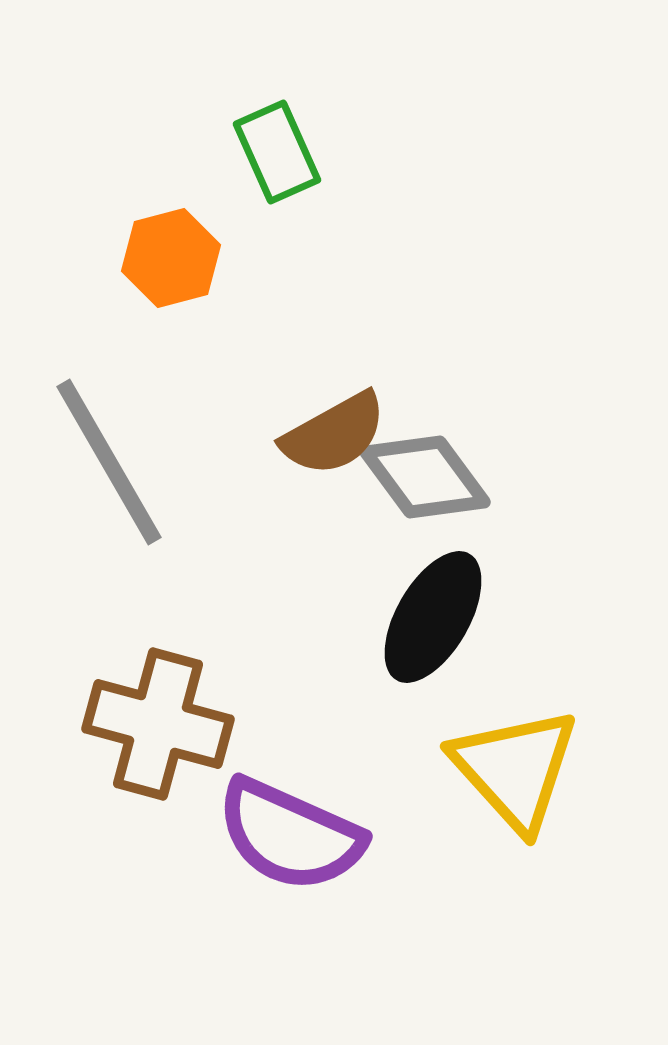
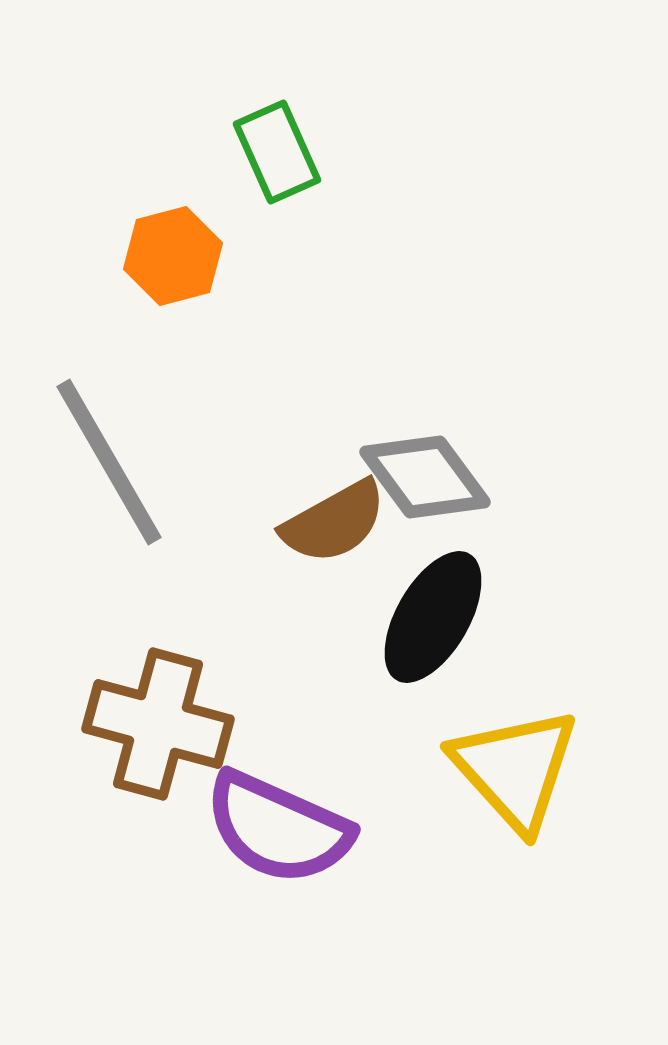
orange hexagon: moved 2 px right, 2 px up
brown semicircle: moved 88 px down
purple semicircle: moved 12 px left, 7 px up
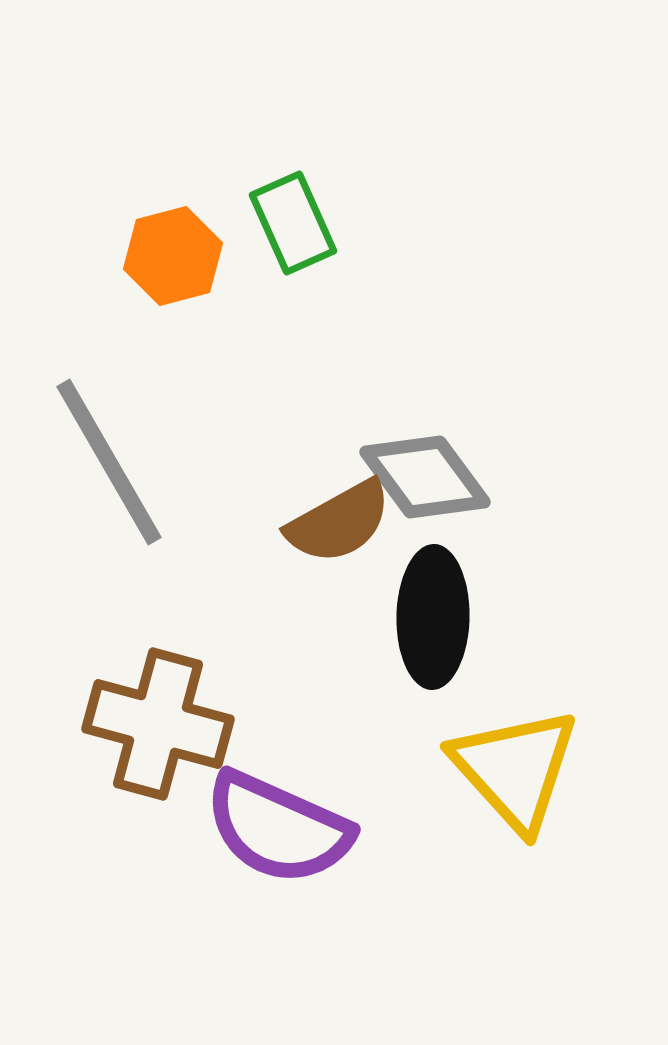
green rectangle: moved 16 px right, 71 px down
brown semicircle: moved 5 px right
black ellipse: rotated 29 degrees counterclockwise
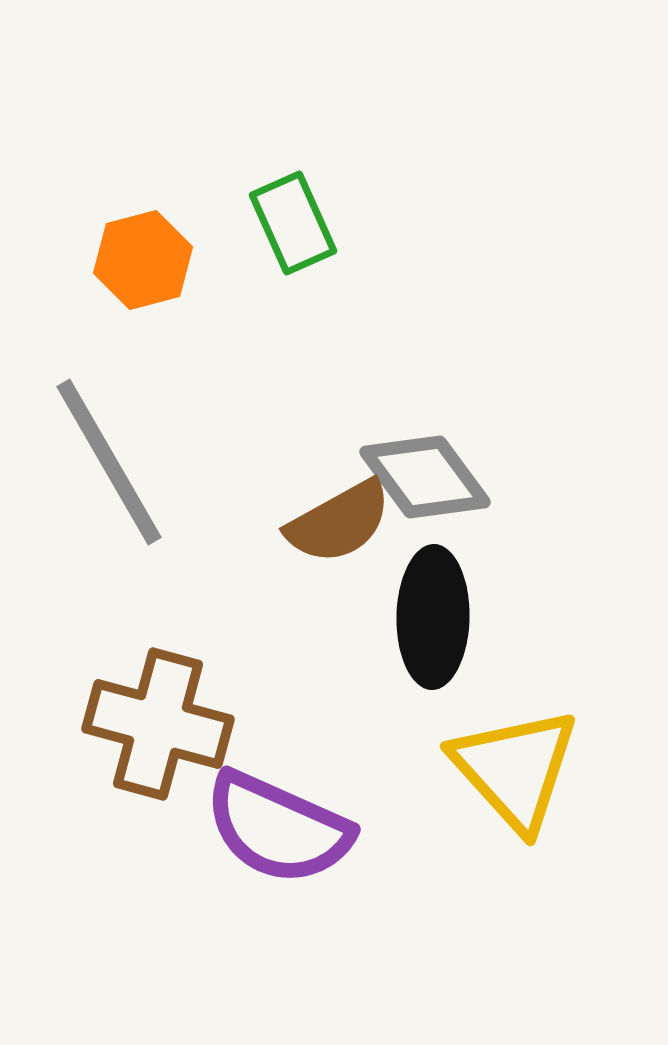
orange hexagon: moved 30 px left, 4 px down
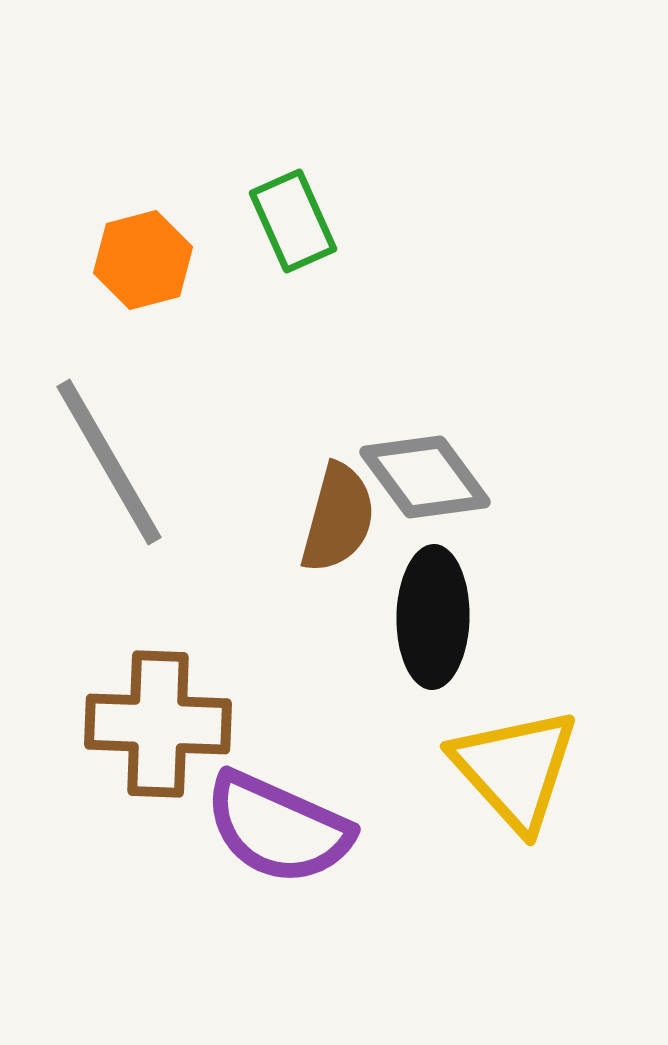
green rectangle: moved 2 px up
brown semicircle: moved 1 px left, 4 px up; rotated 46 degrees counterclockwise
brown cross: rotated 13 degrees counterclockwise
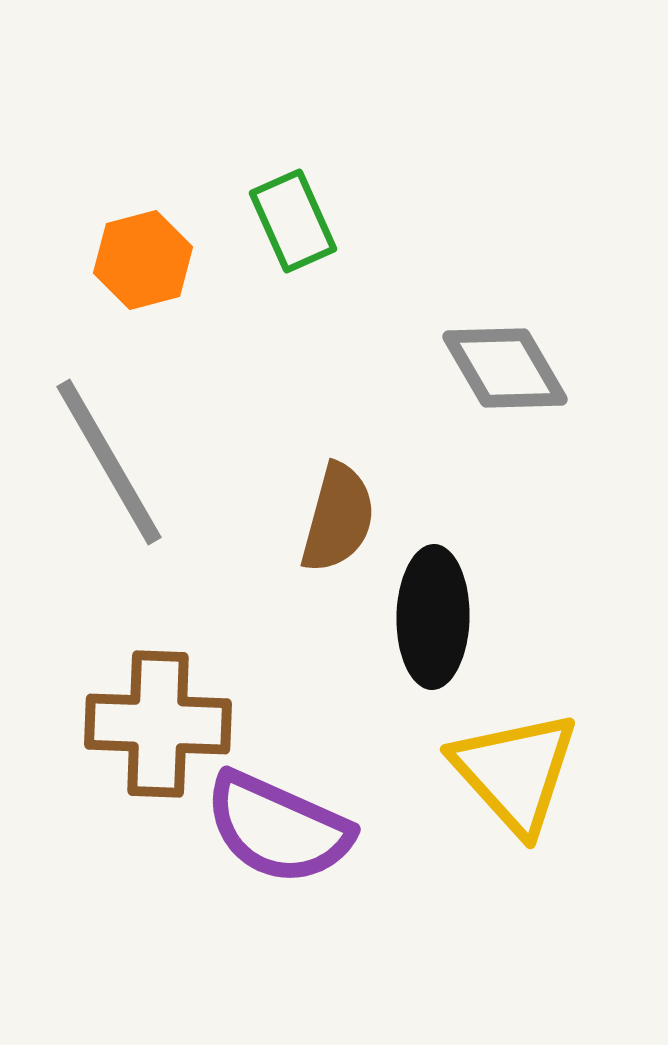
gray diamond: moved 80 px right, 109 px up; rotated 6 degrees clockwise
yellow triangle: moved 3 px down
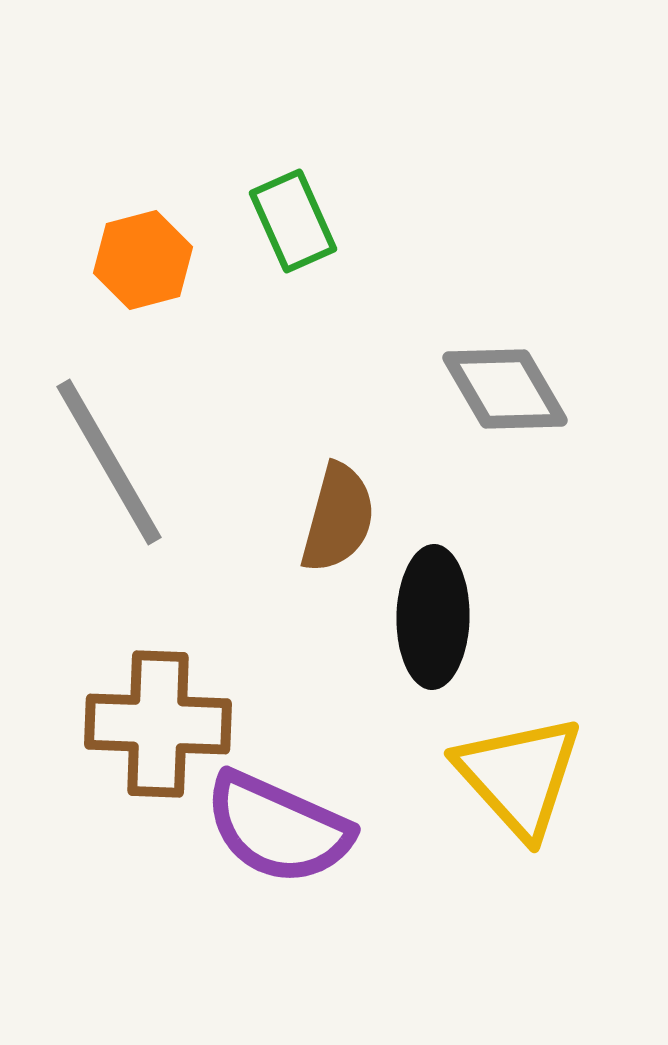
gray diamond: moved 21 px down
yellow triangle: moved 4 px right, 4 px down
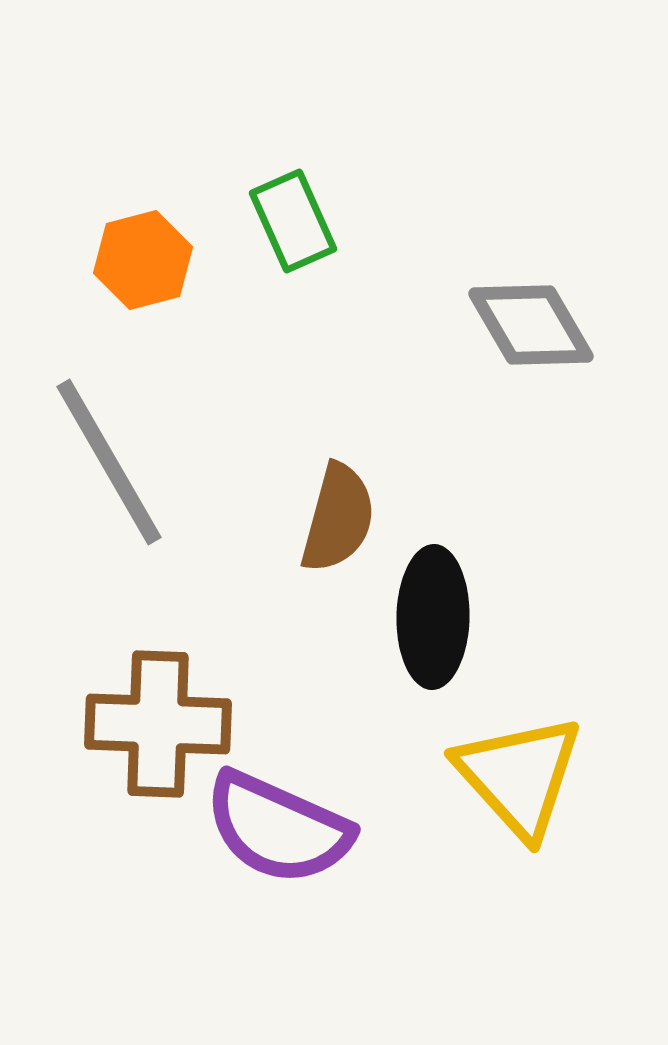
gray diamond: moved 26 px right, 64 px up
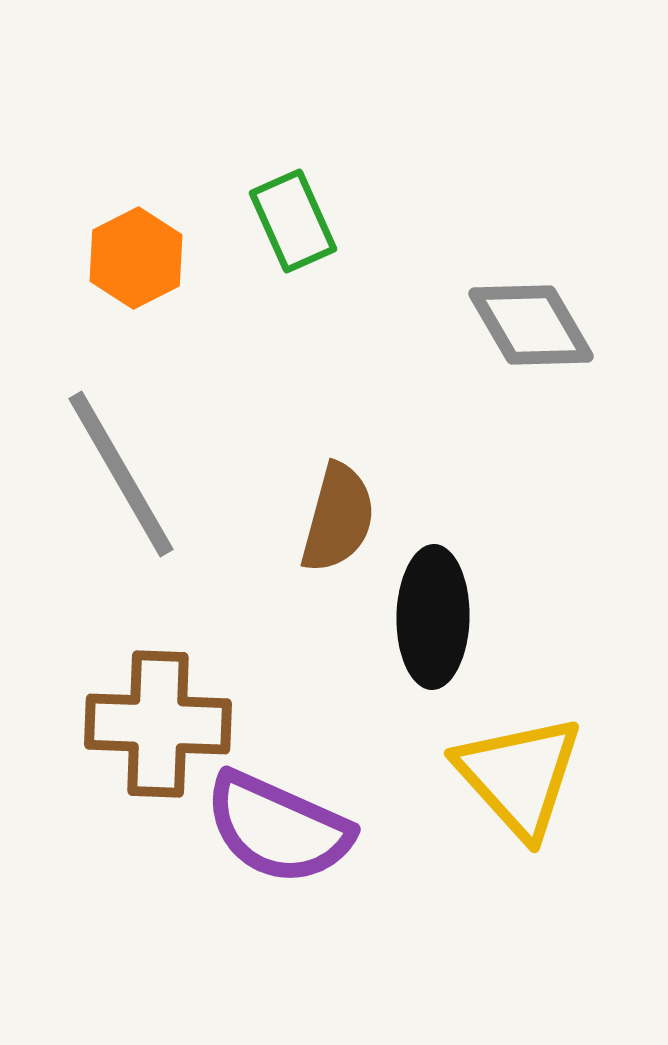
orange hexagon: moved 7 px left, 2 px up; rotated 12 degrees counterclockwise
gray line: moved 12 px right, 12 px down
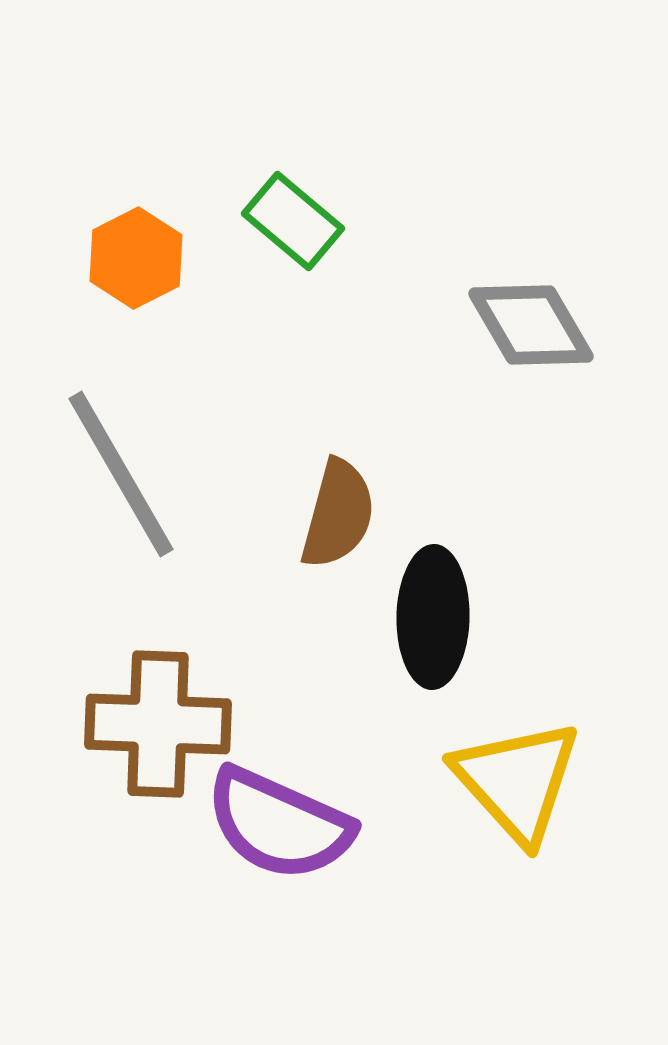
green rectangle: rotated 26 degrees counterclockwise
brown semicircle: moved 4 px up
yellow triangle: moved 2 px left, 5 px down
purple semicircle: moved 1 px right, 4 px up
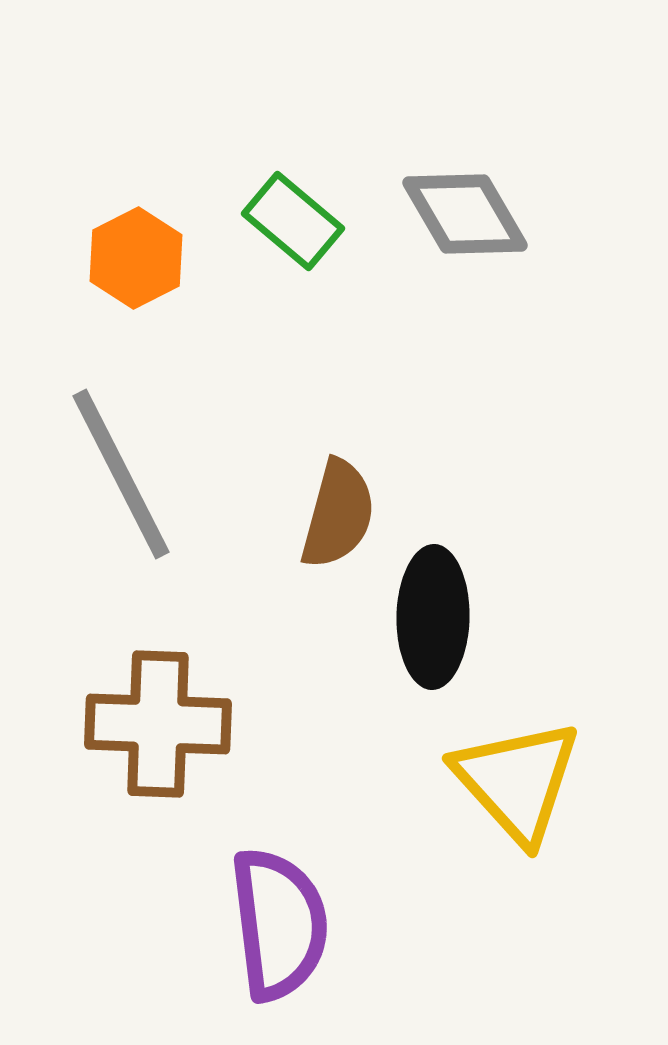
gray diamond: moved 66 px left, 111 px up
gray line: rotated 3 degrees clockwise
purple semicircle: moved 100 px down; rotated 121 degrees counterclockwise
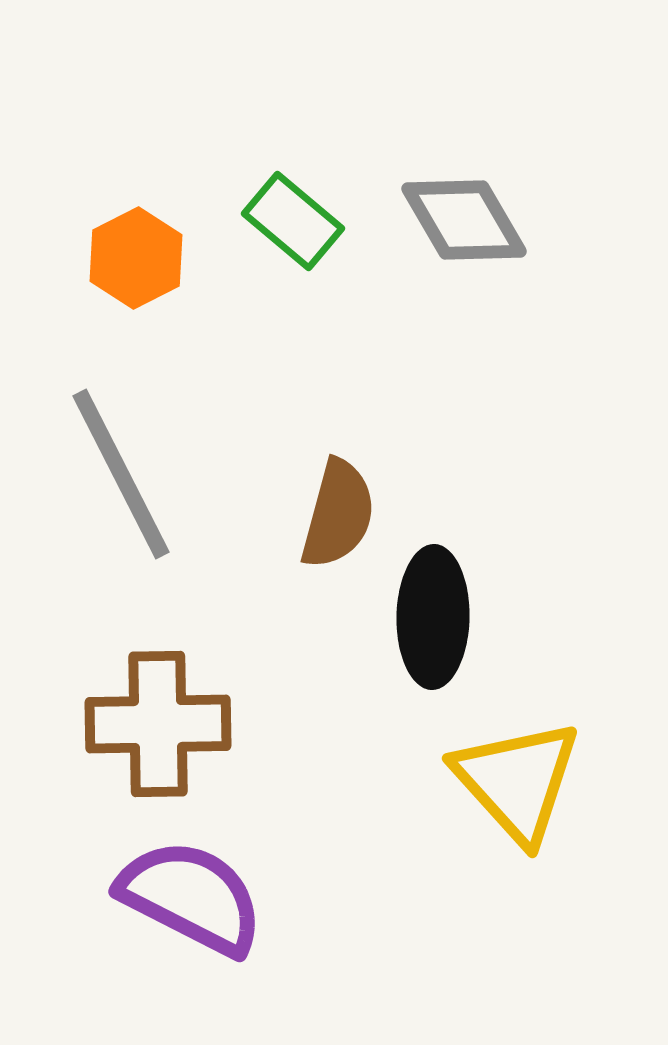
gray diamond: moved 1 px left, 6 px down
brown cross: rotated 3 degrees counterclockwise
purple semicircle: moved 88 px left, 27 px up; rotated 56 degrees counterclockwise
